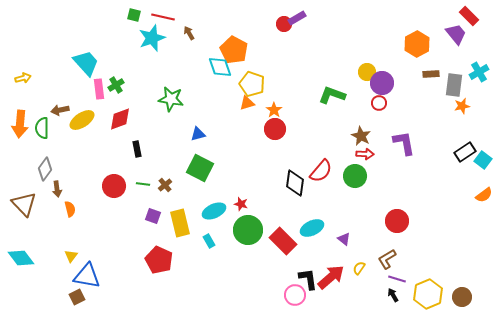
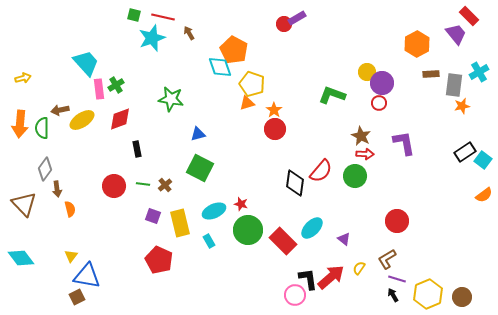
cyan ellipse at (312, 228): rotated 20 degrees counterclockwise
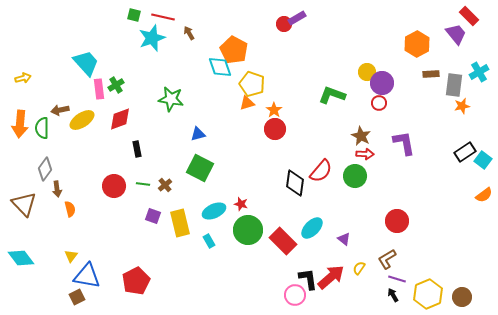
red pentagon at (159, 260): moved 23 px left, 21 px down; rotated 20 degrees clockwise
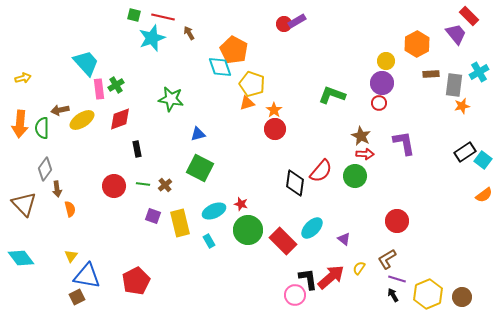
purple rectangle at (297, 18): moved 3 px down
yellow circle at (367, 72): moved 19 px right, 11 px up
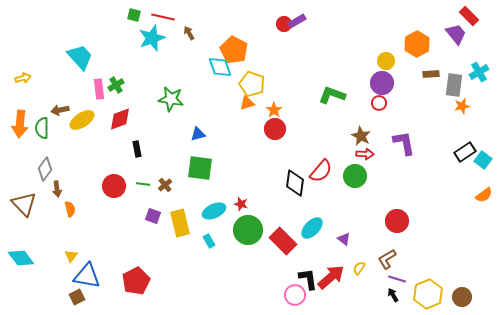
cyan trapezoid at (86, 63): moved 6 px left, 6 px up
green square at (200, 168): rotated 20 degrees counterclockwise
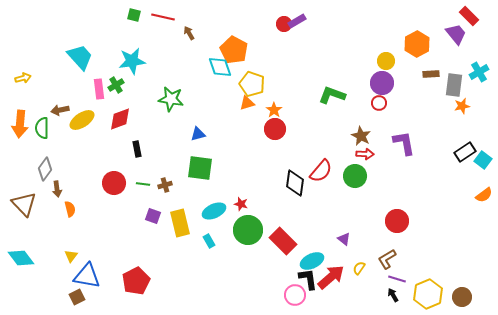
cyan star at (152, 38): moved 20 px left, 23 px down; rotated 12 degrees clockwise
brown cross at (165, 185): rotated 24 degrees clockwise
red circle at (114, 186): moved 3 px up
cyan ellipse at (312, 228): moved 33 px down; rotated 20 degrees clockwise
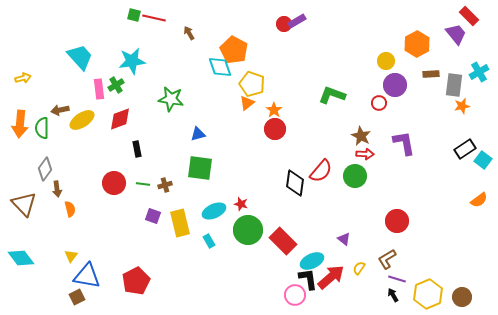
red line at (163, 17): moved 9 px left, 1 px down
purple circle at (382, 83): moved 13 px right, 2 px down
orange triangle at (247, 103): rotated 21 degrees counterclockwise
black rectangle at (465, 152): moved 3 px up
orange semicircle at (484, 195): moved 5 px left, 5 px down
